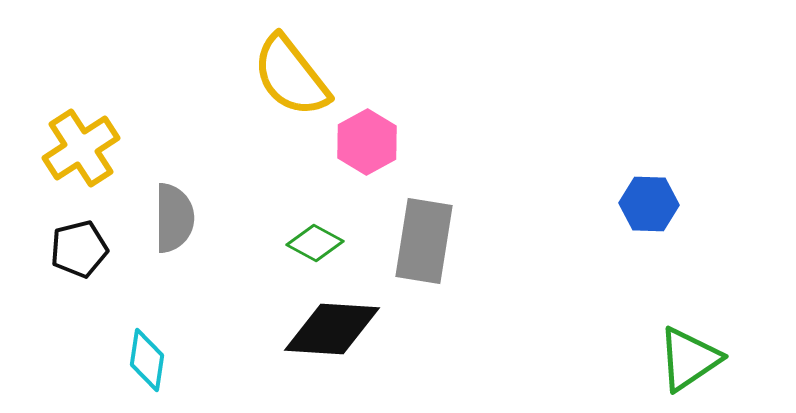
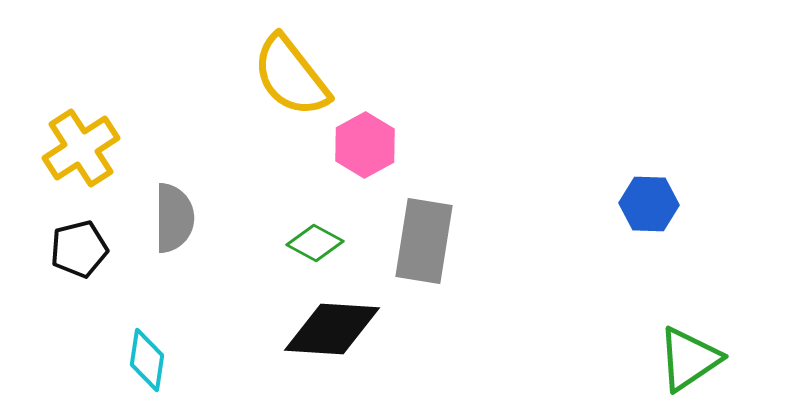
pink hexagon: moved 2 px left, 3 px down
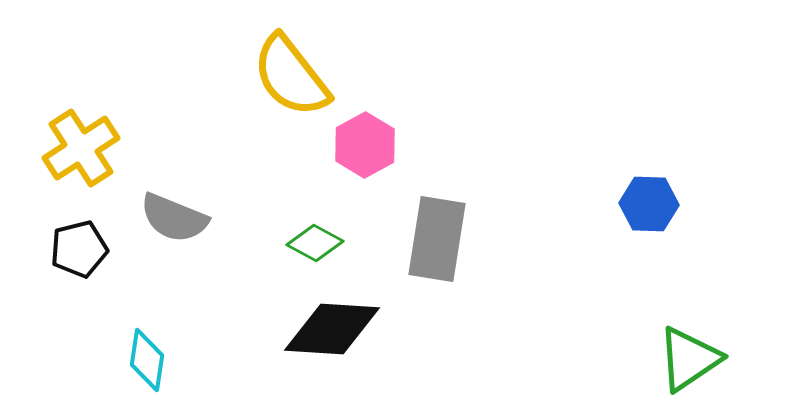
gray semicircle: rotated 112 degrees clockwise
gray rectangle: moved 13 px right, 2 px up
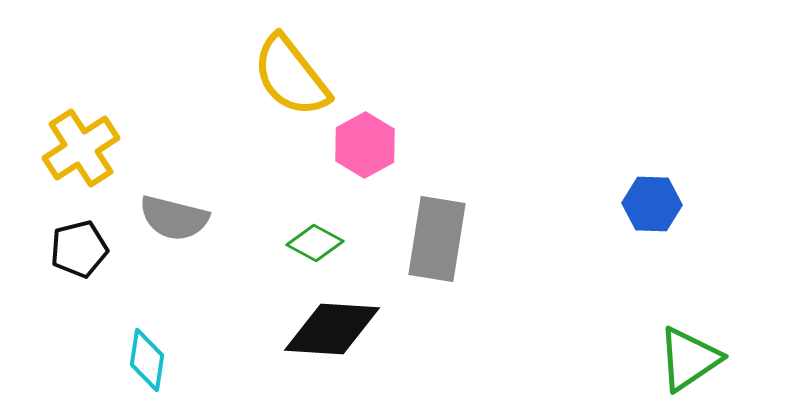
blue hexagon: moved 3 px right
gray semicircle: rotated 8 degrees counterclockwise
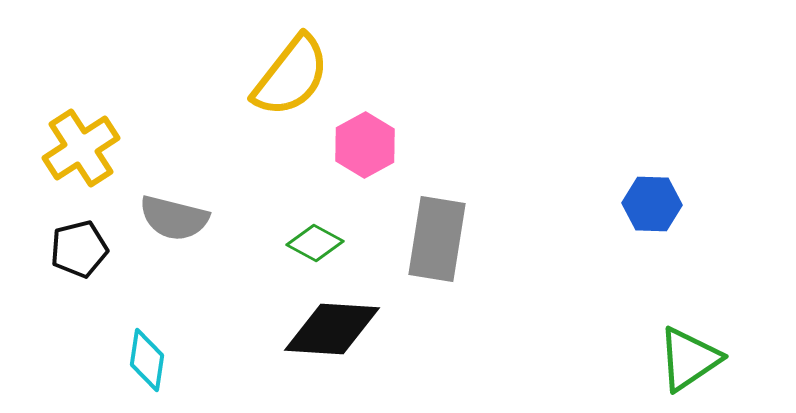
yellow semicircle: rotated 104 degrees counterclockwise
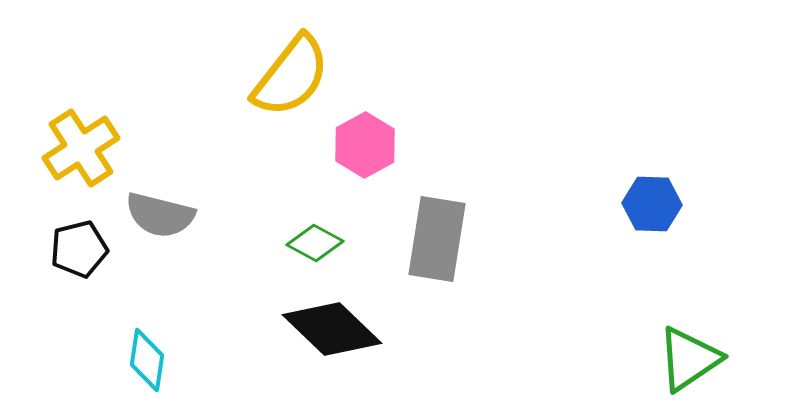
gray semicircle: moved 14 px left, 3 px up
black diamond: rotated 40 degrees clockwise
